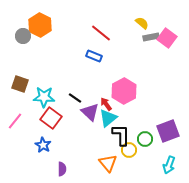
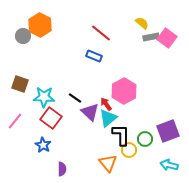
cyan arrow: rotated 84 degrees clockwise
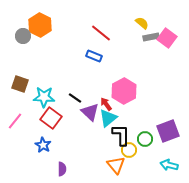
orange triangle: moved 8 px right, 2 px down
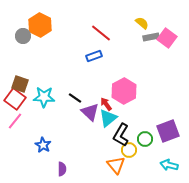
blue rectangle: rotated 42 degrees counterclockwise
red square: moved 36 px left, 19 px up
black L-shape: rotated 150 degrees counterclockwise
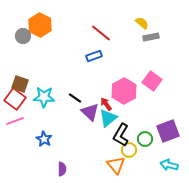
pink square: moved 15 px left, 43 px down
pink line: rotated 30 degrees clockwise
blue star: moved 1 px right, 6 px up
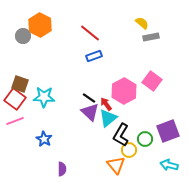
red line: moved 11 px left
black line: moved 14 px right
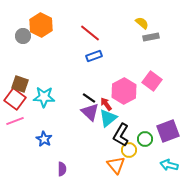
orange hexagon: moved 1 px right
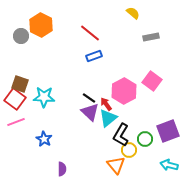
yellow semicircle: moved 9 px left, 10 px up
gray circle: moved 2 px left
pink line: moved 1 px right, 1 px down
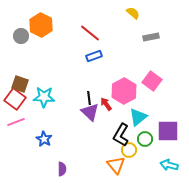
black line: rotated 48 degrees clockwise
cyan triangle: moved 30 px right, 1 px up
purple square: rotated 20 degrees clockwise
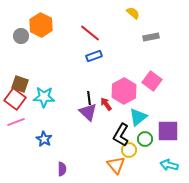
purple triangle: moved 2 px left
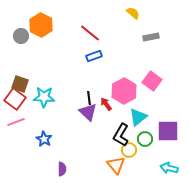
cyan arrow: moved 3 px down
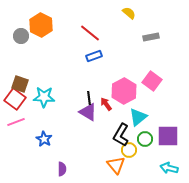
yellow semicircle: moved 4 px left
purple triangle: rotated 12 degrees counterclockwise
purple square: moved 5 px down
